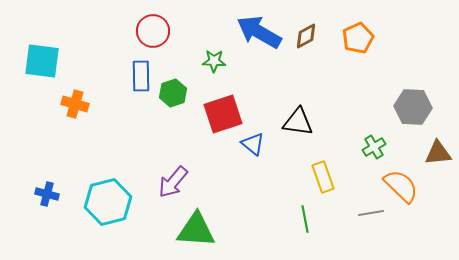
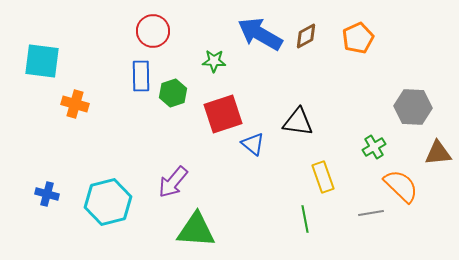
blue arrow: moved 1 px right, 2 px down
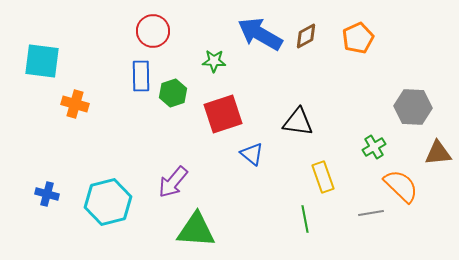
blue triangle: moved 1 px left, 10 px down
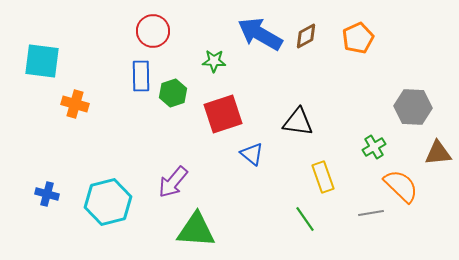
green line: rotated 24 degrees counterclockwise
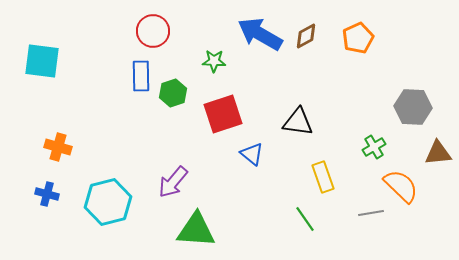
orange cross: moved 17 px left, 43 px down
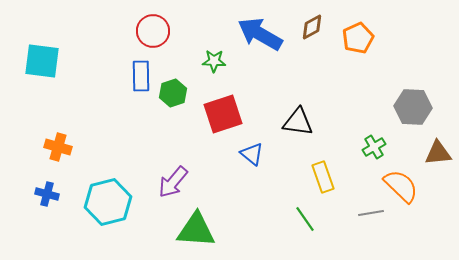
brown diamond: moved 6 px right, 9 px up
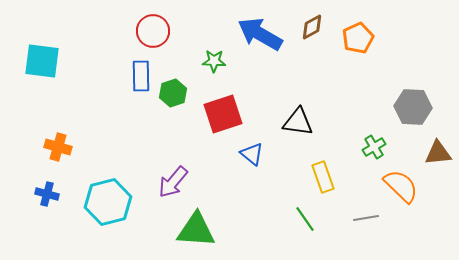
gray line: moved 5 px left, 5 px down
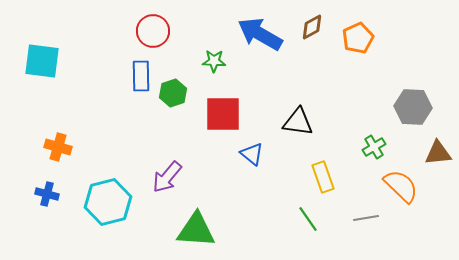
red square: rotated 18 degrees clockwise
purple arrow: moved 6 px left, 5 px up
green line: moved 3 px right
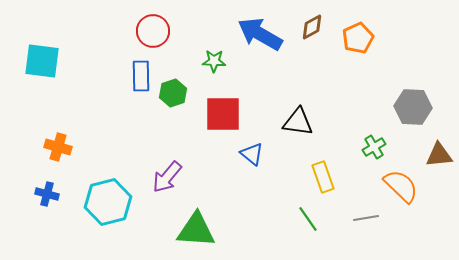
brown triangle: moved 1 px right, 2 px down
